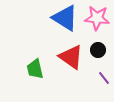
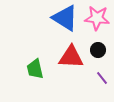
red triangle: rotated 32 degrees counterclockwise
purple line: moved 2 px left
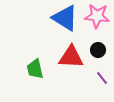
pink star: moved 2 px up
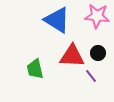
blue triangle: moved 8 px left, 2 px down
black circle: moved 3 px down
red triangle: moved 1 px right, 1 px up
purple line: moved 11 px left, 2 px up
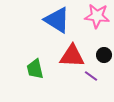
black circle: moved 6 px right, 2 px down
purple line: rotated 16 degrees counterclockwise
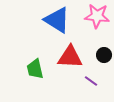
red triangle: moved 2 px left, 1 px down
purple line: moved 5 px down
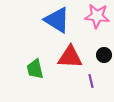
purple line: rotated 40 degrees clockwise
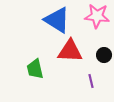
red triangle: moved 6 px up
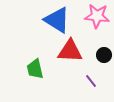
purple line: rotated 24 degrees counterclockwise
